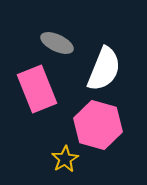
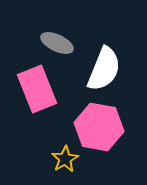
pink hexagon: moved 1 px right, 2 px down; rotated 6 degrees counterclockwise
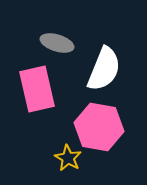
gray ellipse: rotated 8 degrees counterclockwise
pink rectangle: rotated 9 degrees clockwise
yellow star: moved 3 px right, 1 px up; rotated 12 degrees counterclockwise
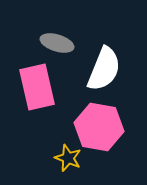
pink rectangle: moved 2 px up
yellow star: rotated 8 degrees counterclockwise
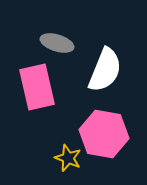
white semicircle: moved 1 px right, 1 px down
pink hexagon: moved 5 px right, 7 px down
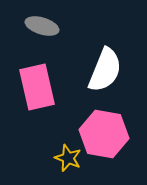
gray ellipse: moved 15 px left, 17 px up
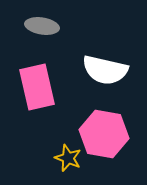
gray ellipse: rotated 8 degrees counterclockwise
white semicircle: rotated 81 degrees clockwise
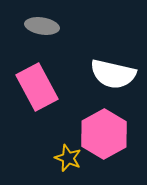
white semicircle: moved 8 px right, 4 px down
pink rectangle: rotated 15 degrees counterclockwise
pink hexagon: rotated 21 degrees clockwise
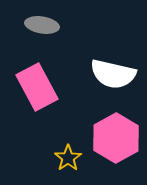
gray ellipse: moved 1 px up
pink hexagon: moved 12 px right, 4 px down
yellow star: rotated 16 degrees clockwise
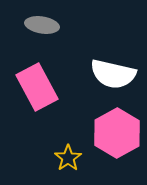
pink hexagon: moved 1 px right, 5 px up
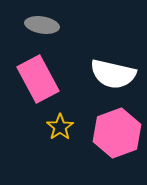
pink rectangle: moved 1 px right, 8 px up
pink hexagon: rotated 9 degrees clockwise
yellow star: moved 8 px left, 31 px up
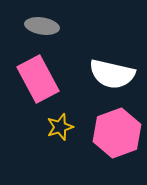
gray ellipse: moved 1 px down
white semicircle: moved 1 px left
yellow star: rotated 16 degrees clockwise
